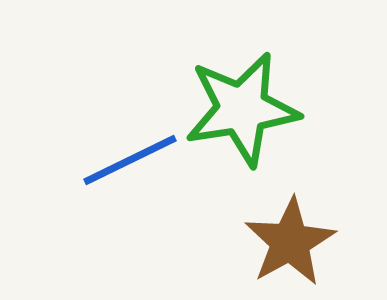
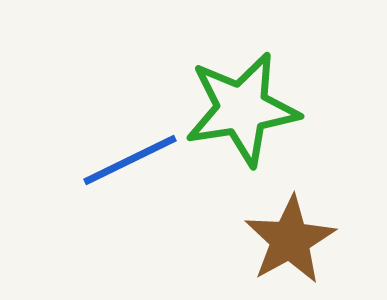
brown star: moved 2 px up
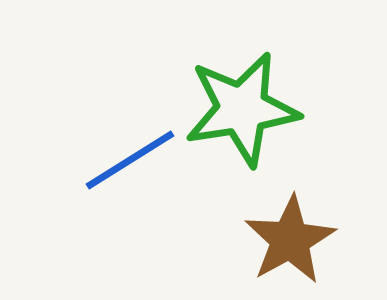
blue line: rotated 6 degrees counterclockwise
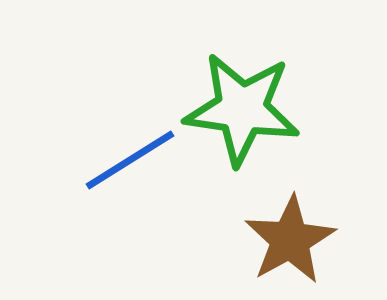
green star: rotated 17 degrees clockwise
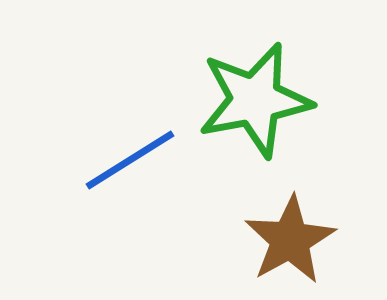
green star: moved 13 px right, 9 px up; rotated 19 degrees counterclockwise
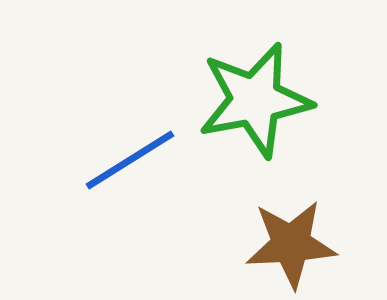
brown star: moved 1 px right, 4 px down; rotated 26 degrees clockwise
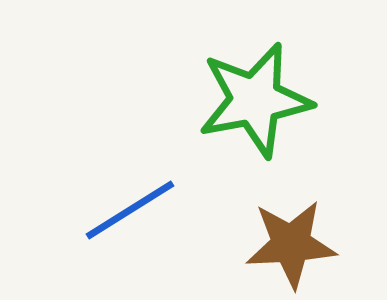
blue line: moved 50 px down
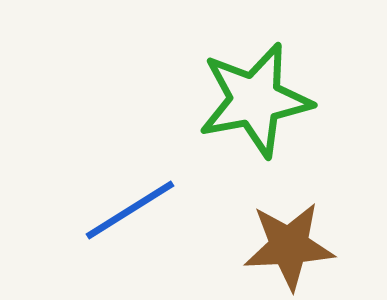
brown star: moved 2 px left, 2 px down
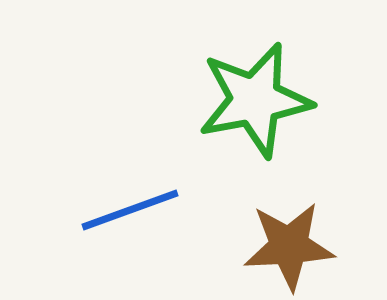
blue line: rotated 12 degrees clockwise
